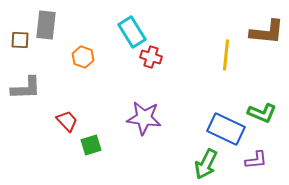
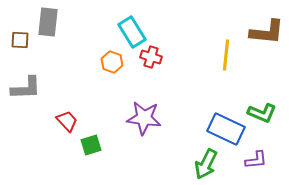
gray rectangle: moved 2 px right, 3 px up
orange hexagon: moved 29 px right, 5 px down
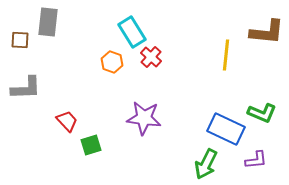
red cross: rotated 25 degrees clockwise
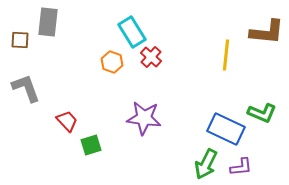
gray L-shape: rotated 108 degrees counterclockwise
purple L-shape: moved 15 px left, 7 px down
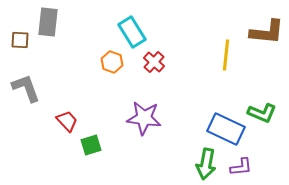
red cross: moved 3 px right, 5 px down
green arrow: rotated 16 degrees counterclockwise
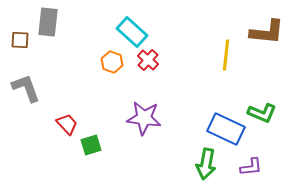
cyan rectangle: rotated 16 degrees counterclockwise
red cross: moved 6 px left, 2 px up
red trapezoid: moved 3 px down
purple L-shape: moved 10 px right
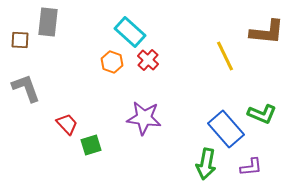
cyan rectangle: moved 2 px left
yellow line: moved 1 px left, 1 px down; rotated 32 degrees counterclockwise
green L-shape: moved 1 px down
blue rectangle: rotated 24 degrees clockwise
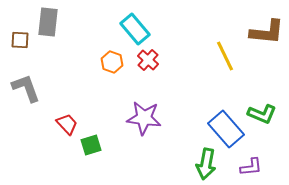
cyan rectangle: moved 5 px right, 3 px up; rotated 8 degrees clockwise
